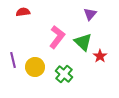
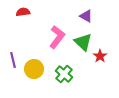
purple triangle: moved 4 px left, 2 px down; rotated 40 degrees counterclockwise
yellow circle: moved 1 px left, 2 px down
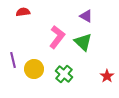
red star: moved 7 px right, 20 px down
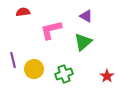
pink L-shape: moved 6 px left, 7 px up; rotated 140 degrees counterclockwise
green triangle: rotated 36 degrees clockwise
green cross: rotated 30 degrees clockwise
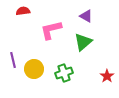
red semicircle: moved 1 px up
green cross: moved 1 px up
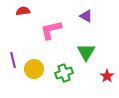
green triangle: moved 3 px right, 10 px down; rotated 18 degrees counterclockwise
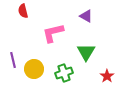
red semicircle: rotated 96 degrees counterclockwise
pink L-shape: moved 2 px right, 3 px down
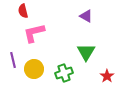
pink L-shape: moved 19 px left
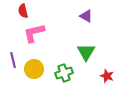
red star: rotated 16 degrees counterclockwise
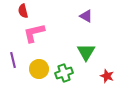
yellow circle: moved 5 px right
